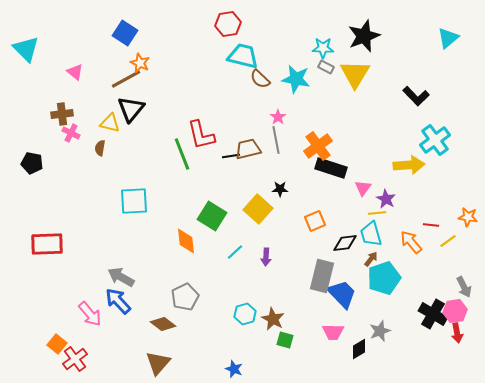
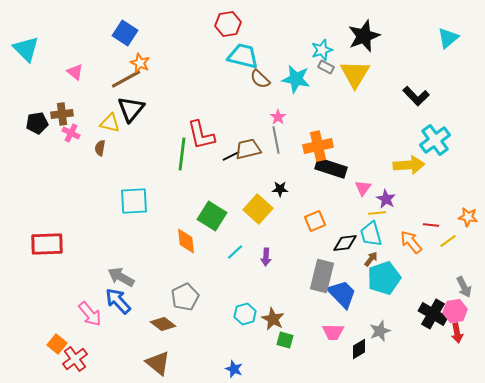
cyan star at (323, 48): moved 1 px left, 2 px down; rotated 20 degrees counterclockwise
orange cross at (318, 146): rotated 24 degrees clockwise
green line at (182, 154): rotated 28 degrees clockwise
black line at (231, 156): rotated 18 degrees counterclockwise
black pentagon at (32, 163): moved 5 px right, 40 px up; rotated 20 degrees counterclockwise
brown triangle at (158, 363): rotated 32 degrees counterclockwise
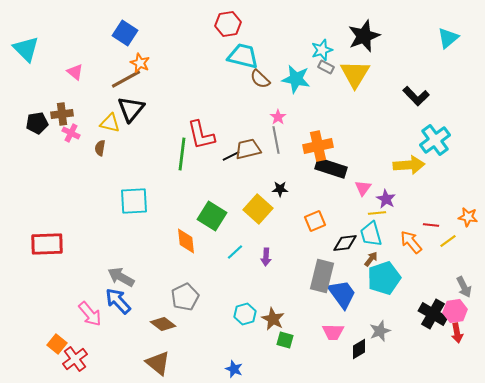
blue trapezoid at (342, 294): rotated 8 degrees clockwise
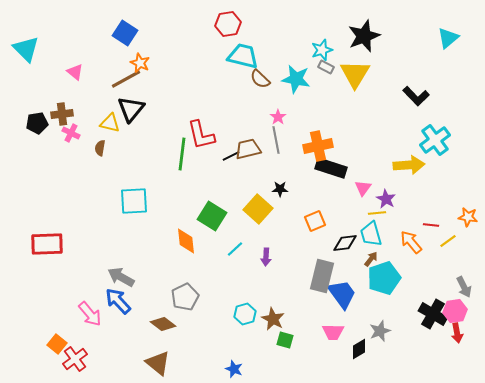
cyan line at (235, 252): moved 3 px up
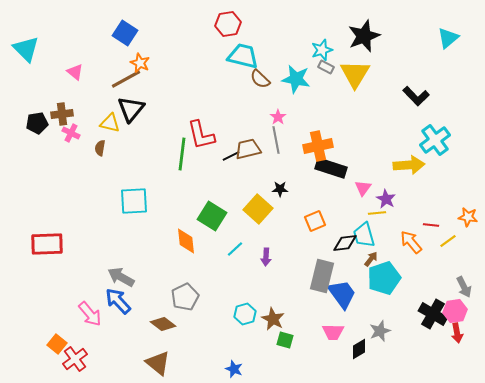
cyan trapezoid at (371, 234): moved 7 px left, 1 px down
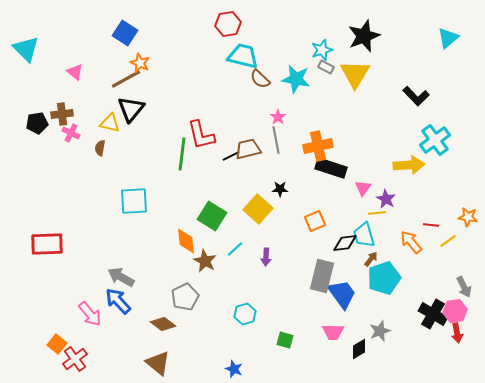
brown star at (273, 319): moved 68 px left, 58 px up
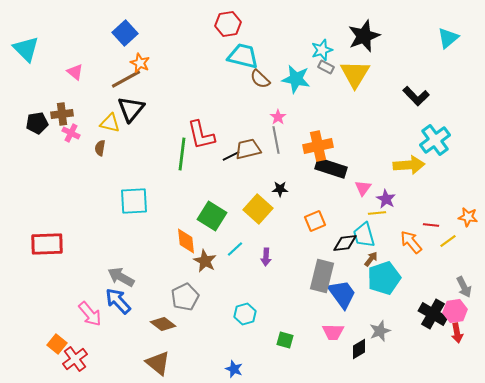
blue square at (125, 33): rotated 15 degrees clockwise
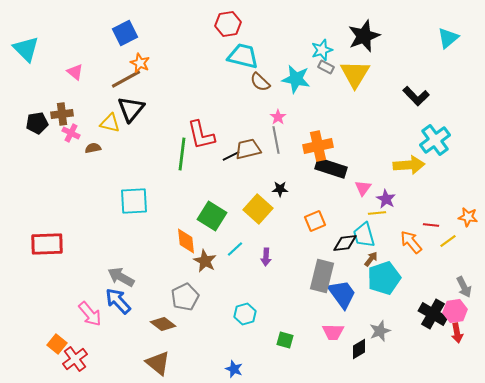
blue square at (125, 33): rotated 15 degrees clockwise
brown semicircle at (260, 79): moved 3 px down
brown semicircle at (100, 148): moved 7 px left; rotated 70 degrees clockwise
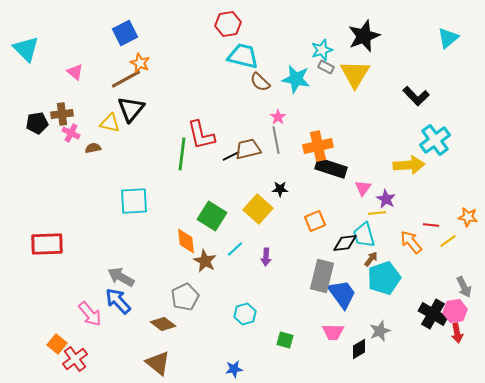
blue star at (234, 369): rotated 30 degrees counterclockwise
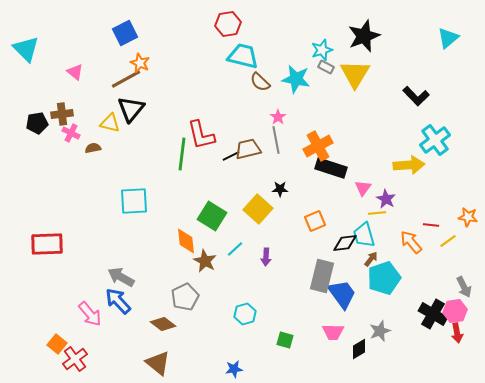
orange cross at (318, 146): rotated 16 degrees counterclockwise
